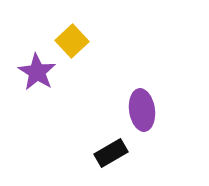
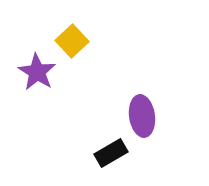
purple ellipse: moved 6 px down
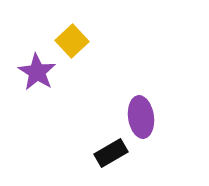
purple ellipse: moved 1 px left, 1 px down
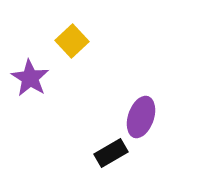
purple star: moved 7 px left, 6 px down
purple ellipse: rotated 27 degrees clockwise
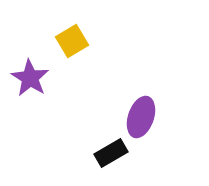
yellow square: rotated 12 degrees clockwise
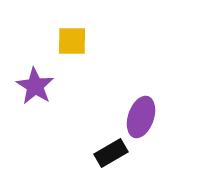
yellow square: rotated 32 degrees clockwise
purple star: moved 5 px right, 8 px down
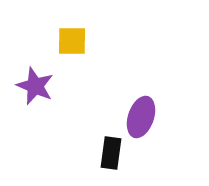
purple star: rotated 9 degrees counterclockwise
black rectangle: rotated 52 degrees counterclockwise
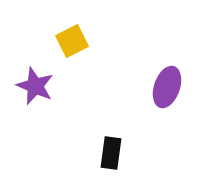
yellow square: rotated 28 degrees counterclockwise
purple ellipse: moved 26 px right, 30 px up
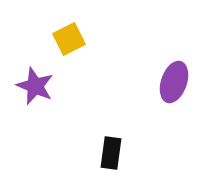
yellow square: moved 3 px left, 2 px up
purple ellipse: moved 7 px right, 5 px up
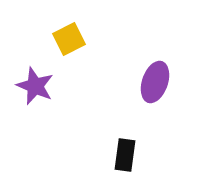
purple ellipse: moved 19 px left
black rectangle: moved 14 px right, 2 px down
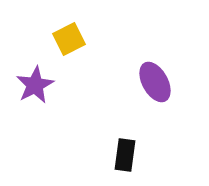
purple ellipse: rotated 48 degrees counterclockwise
purple star: moved 1 px up; rotated 21 degrees clockwise
